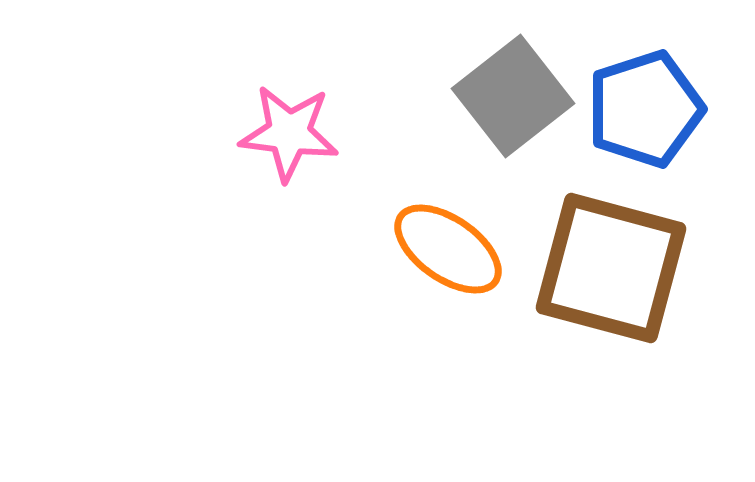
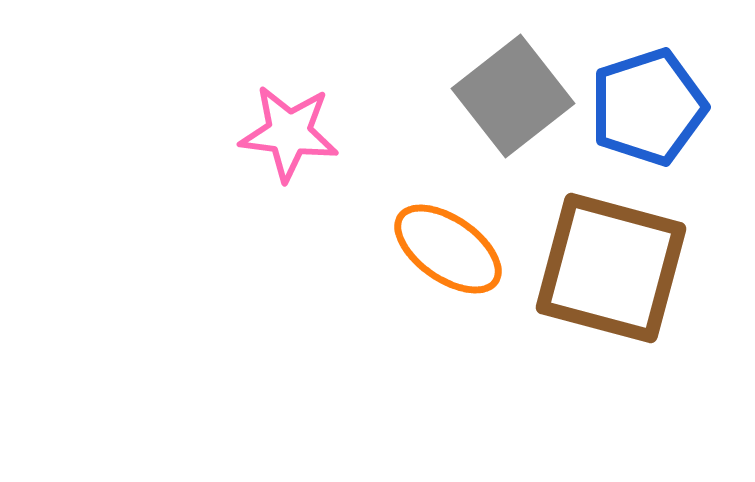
blue pentagon: moved 3 px right, 2 px up
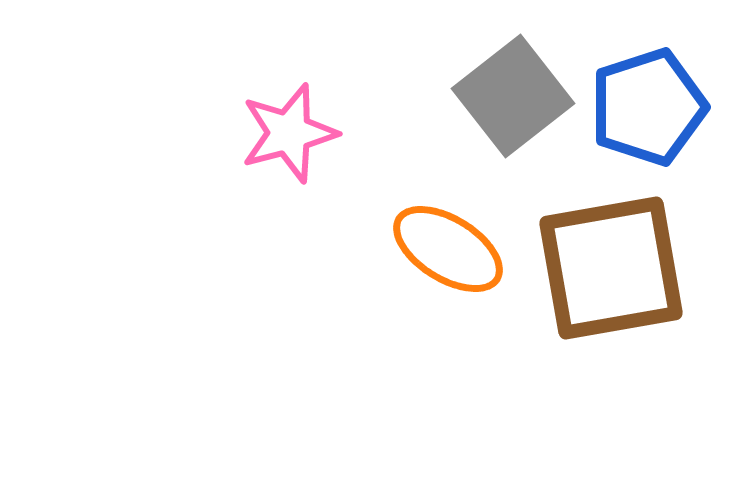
pink star: rotated 22 degrees counterclockwise
orange ellipse: rotated 3 degrees counterclockwise
brown square: rotated 25 degrees counterclockwise
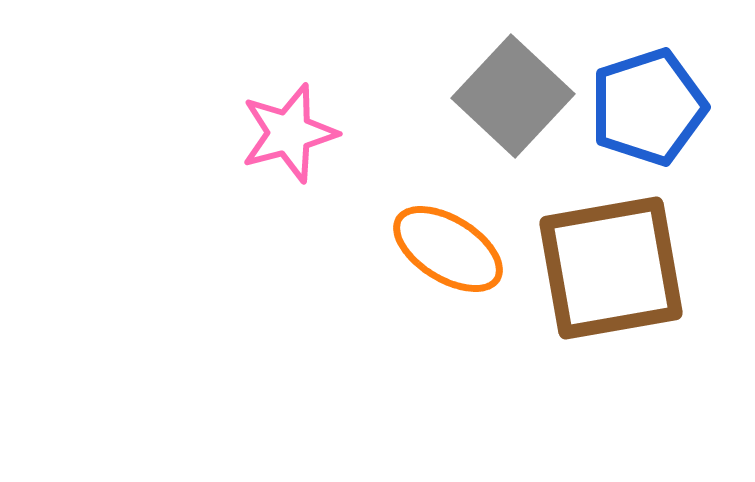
gray square: rotated 9 degrees counterclockwise
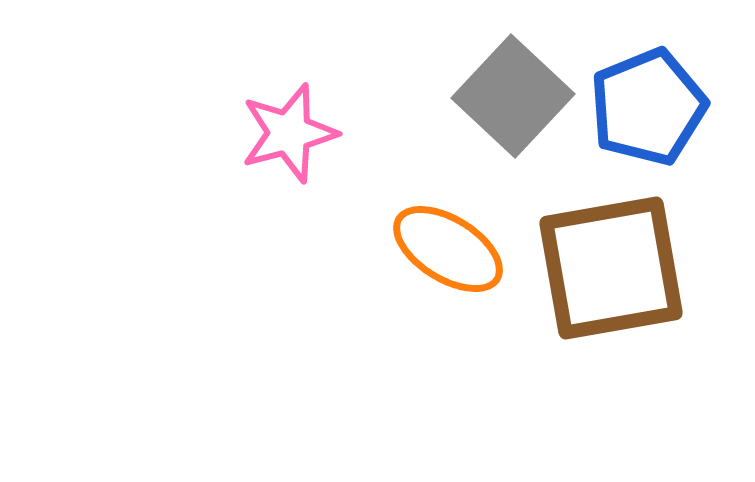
blue pentagon: rotated 4 degrees counterclockwise
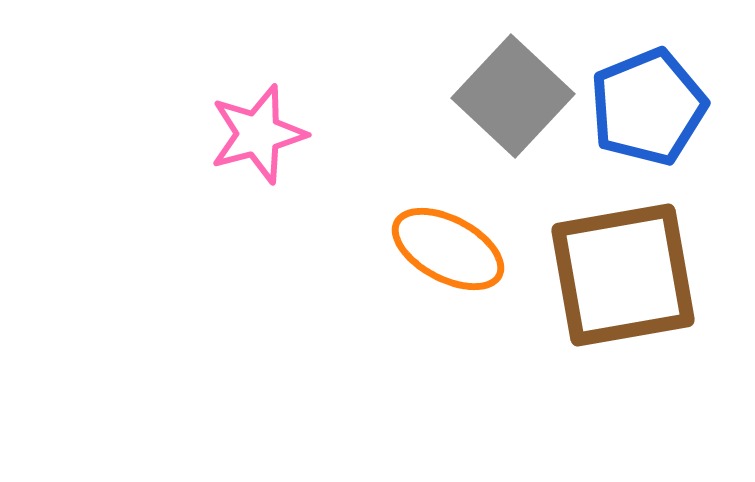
pink star: moved 31 px left, 1 px down
orange ellipse: rotated 4 degrees counterclockwise
brown square: moved 12 px right, 7 px down
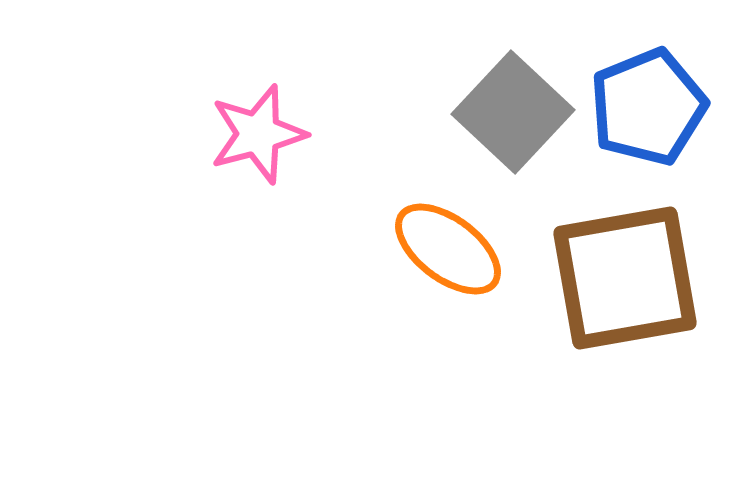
gray square: moved 16 px down
orange ellipse: rotated 9 degrees clockwise
brown square: moved 2 px right, 3 px down
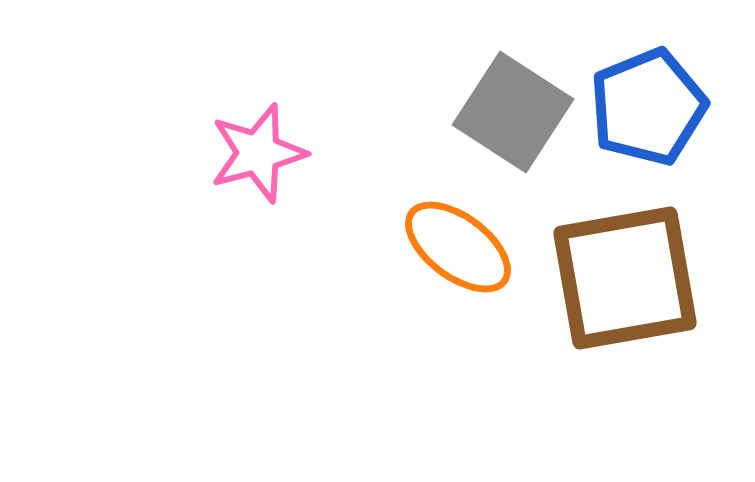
gray square: rotated 10 degrees counterclockwise
pink star: moved 19 px down
orange ellipse: moved 10 px right, 2 px up
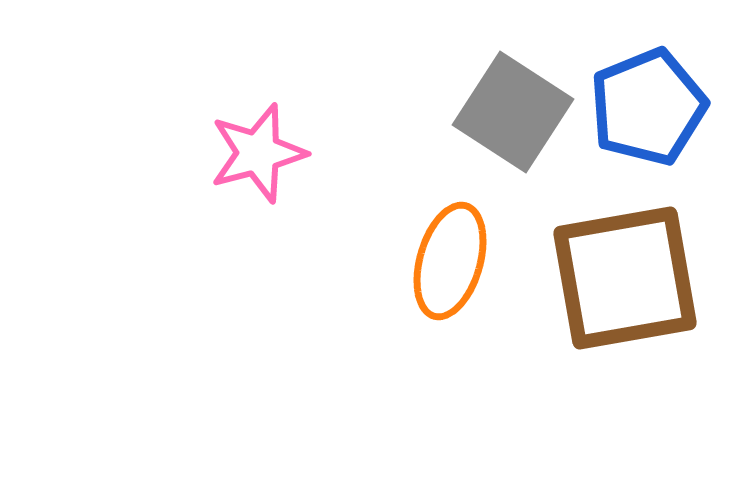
orange ellipse: moved 8 px left, 14 px down; rotated 69 degrees clockwise
